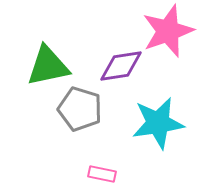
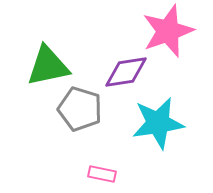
purple diamond: moved 5 px right, 6 px down
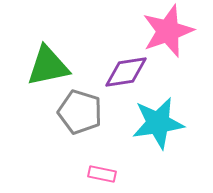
gray pentagon: moved 3 px down
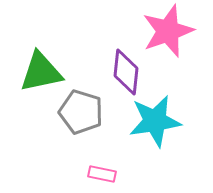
green triangle: moved 7 px left, 6 px down
purple diamond: rotated 75 degrees counterclockwise
gray pentagon: moved 1 px right
cyan star: moved 3 px left, 2 px up
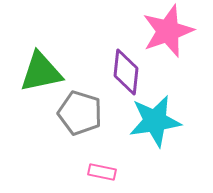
gray pentagon: moved 1 px left, 1 px down
pink rectangle: moved 2 px up
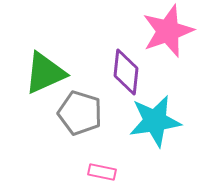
green triangle: moved 4 px right, 1 px down; rotated 12 degrees counterclockwise
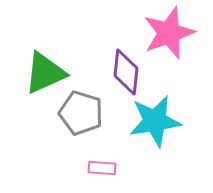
pink star: moved 1 px right, 2 px down
gray pentagon: moved 1 px right
pink rectangle: moved 4 px up; rotated 8 degrees counterclockwise
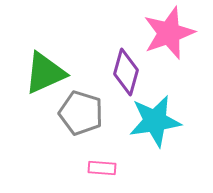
purple diamond: rotated 9 degrees clockwise
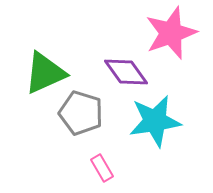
pink star: moved 2 px right
purple diamond: rotated 51 degrees counterclockwise
pink rectangle: rotated 56 degrees clockwise
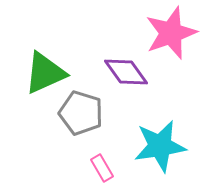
cyan star: moved 5 px right, 25 px down
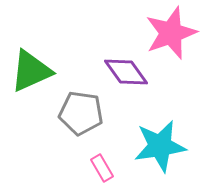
green triangle: moved 14 px left, 2 px up
gray pentagon: rotated 9 degrees counterclockwise
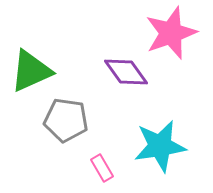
gray pentagon: moved 15 px left, 7 px down
